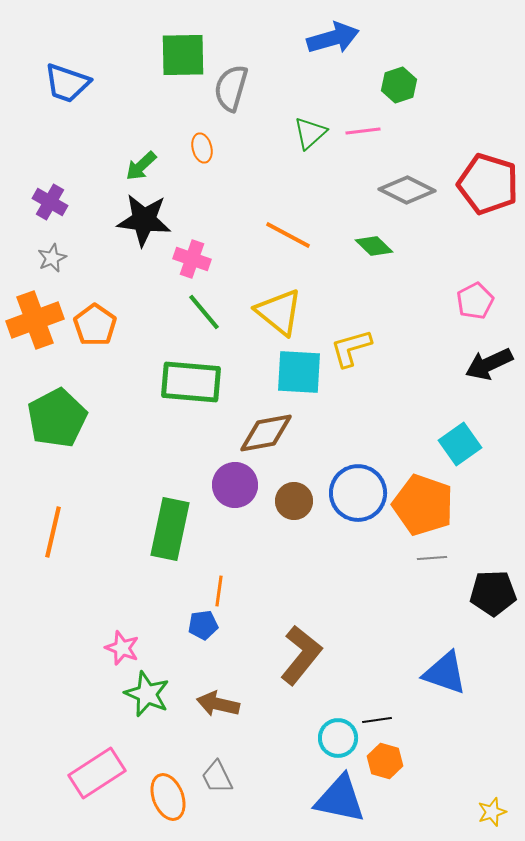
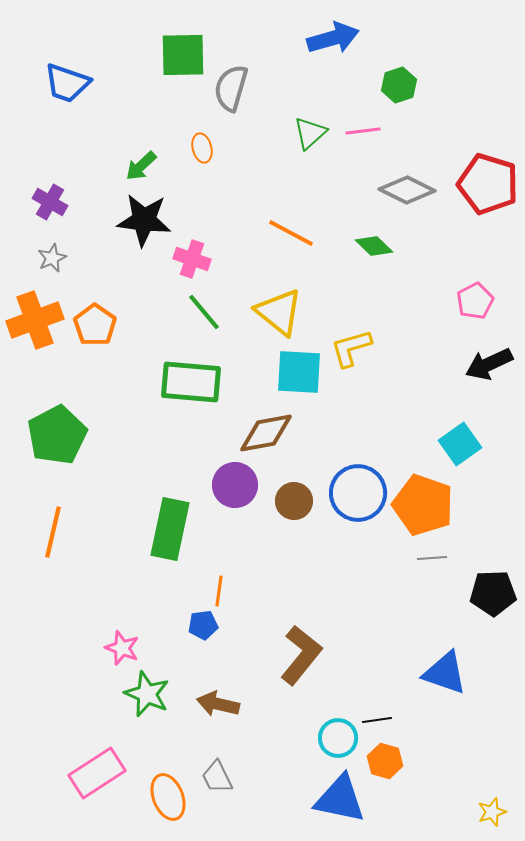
orange line at (288, 235): moved 3 px right, 2 px up
green pentagon at (57, 418): moved 17 px down
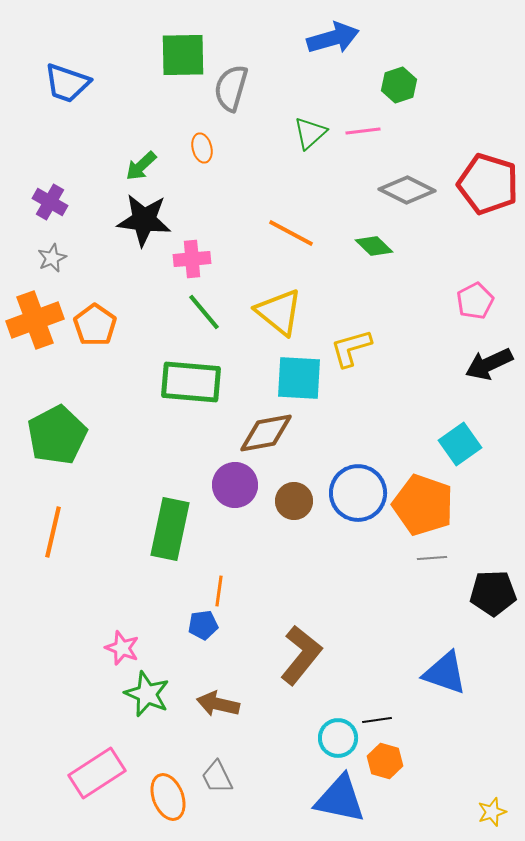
pink cross at (192, 259): rotated 24 degrees counterclockwise
cyan square at (299, 372): moved 6 px down
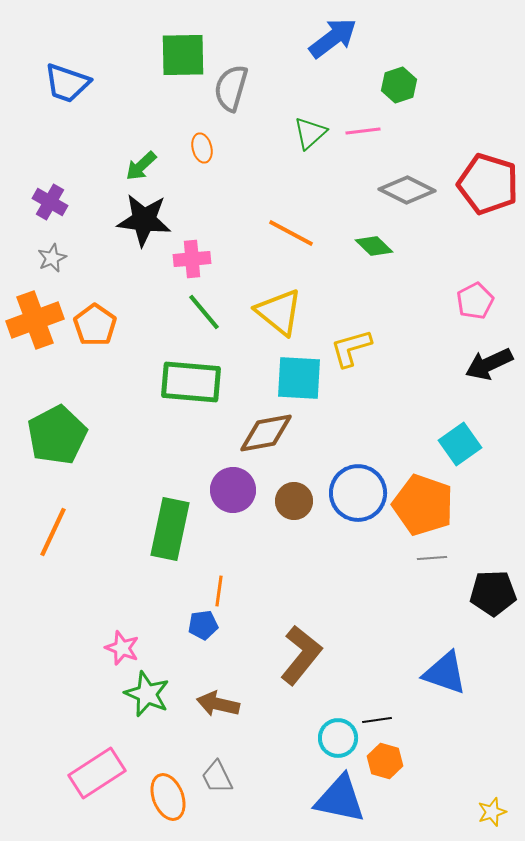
blue arrow at (333, 38): rotated 21 degrees counterclockwise
purple circle at (235, 485): moved 2 px left, 5 px down
orange line at (53, 532): rotated 12 degrees clockwise
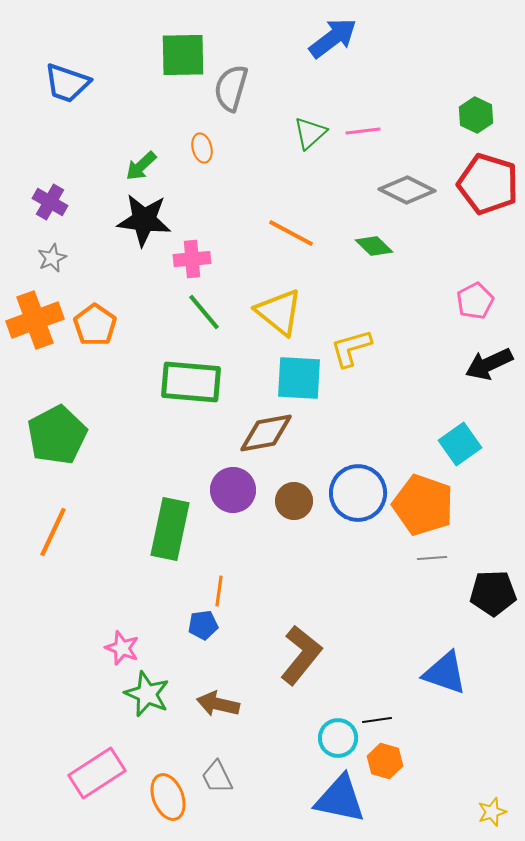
green hexagon at (399, 85): moved 77 px right, 30 px down; rotated 16 degrees counterclockwise
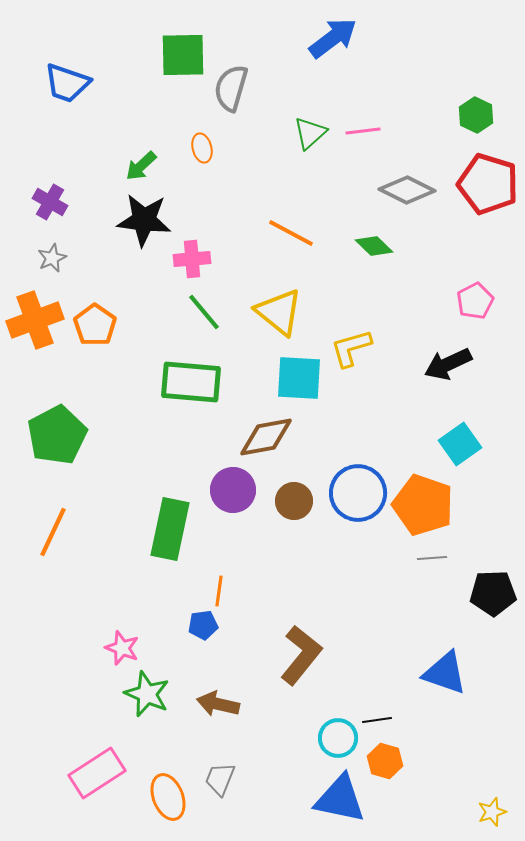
black arrow at (489, 364): moved 41 px left
brown diamond at (266, 433): moved 4 px down
gray trapezoid at (217, 777): moved 3 px right, 2 px down; rotated 48 degrees clockwise
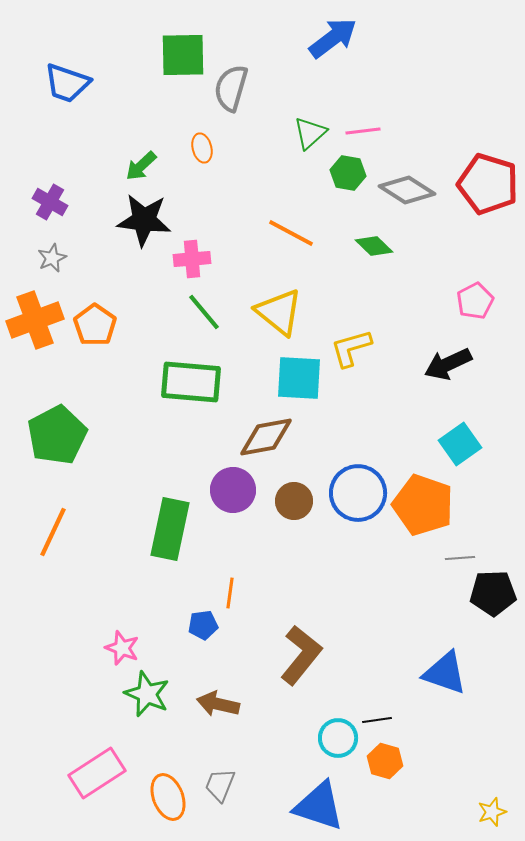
green hexagon at (476, 115): moved 128 px left, 58 px down; rotated 16 degrees counterclockwise
gray diamond at (407, 190): rotated 6 degrees clockwise
gray line at (432, 558): moved 28 px right
orange line at (219, 591): moved 11 px right, 2 px down
gray trapezoid at (220, 779): moved 6 px down
blue triangle at (340, 799): moved 21 px left, 7 px down; rotated 6 degrees clockwise
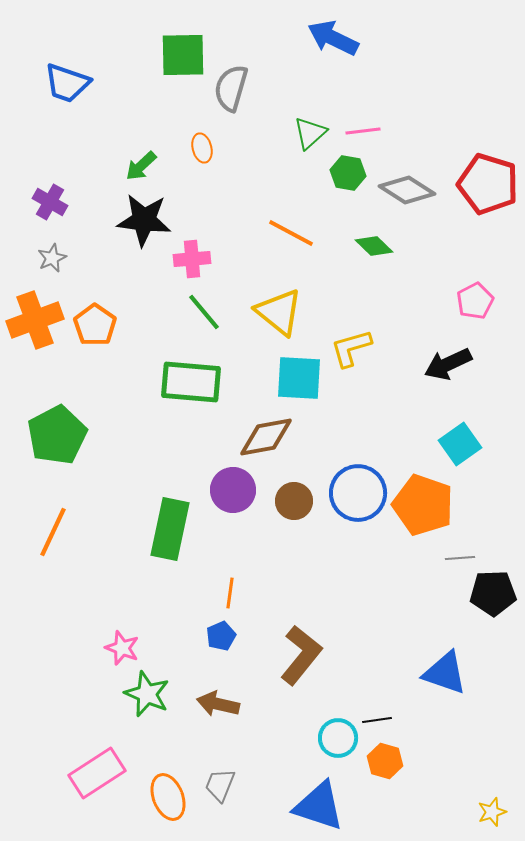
blue arrow at (333, 38): rotated 117 degrees counterclockwise
blue pentagon at (203, 625): moved 18 px right, 11 px down; rotated 16 degrees counterclockwise
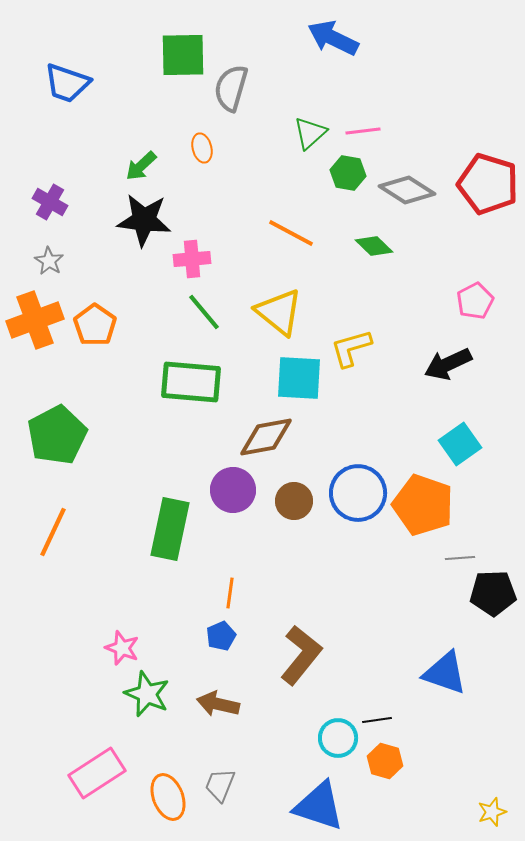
gray star at (52, 258): moved 3 px left, 3 px down; rotated 16 degrees counterclockwise
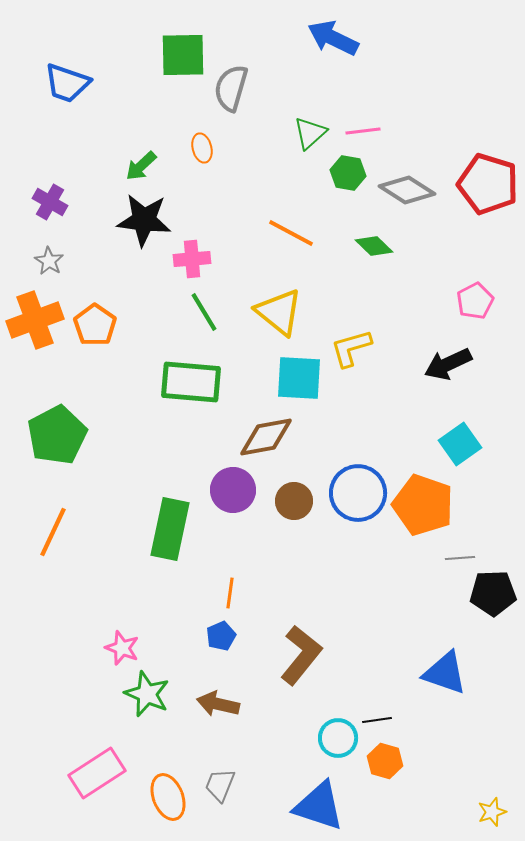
green line at (204, 312): rotated 9 degrees clockwise
